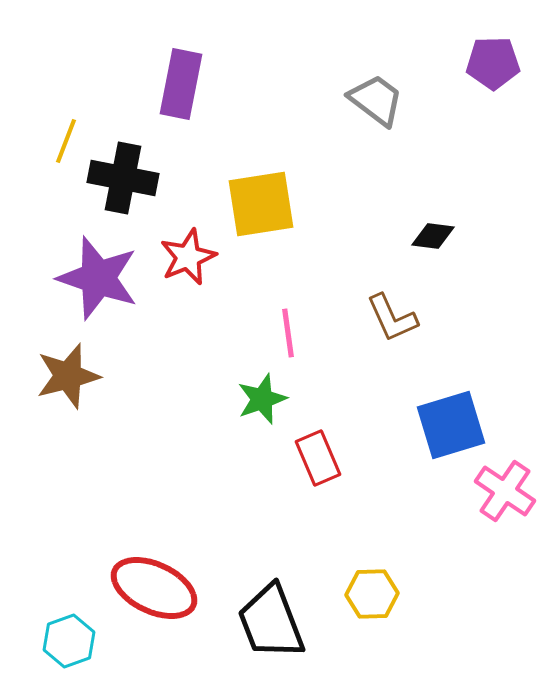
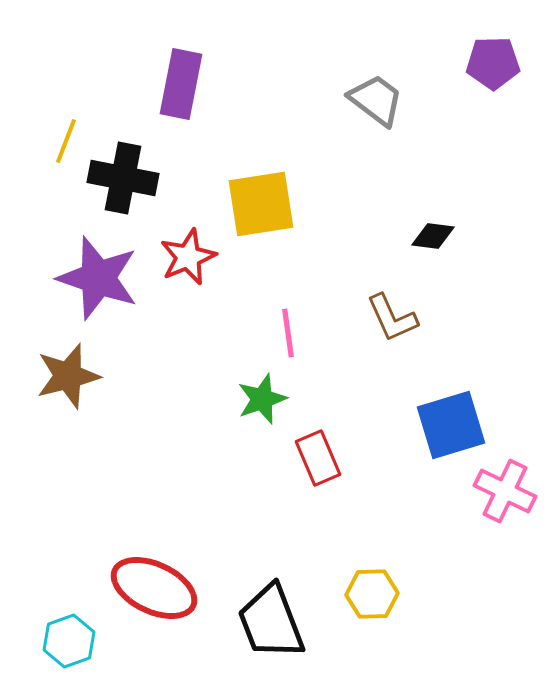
pink cross: rotated 8 degrees counterclockwise
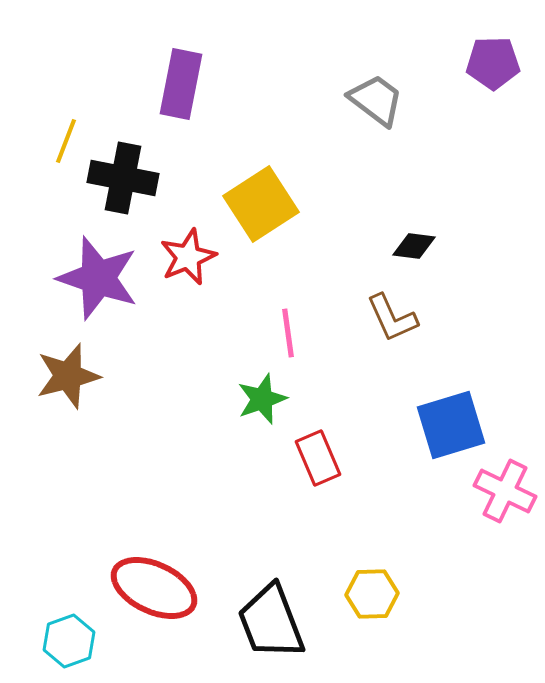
yellow square: rotated 24 degrees counterclockwise
black diamond: moved 19 px left, 10 px down
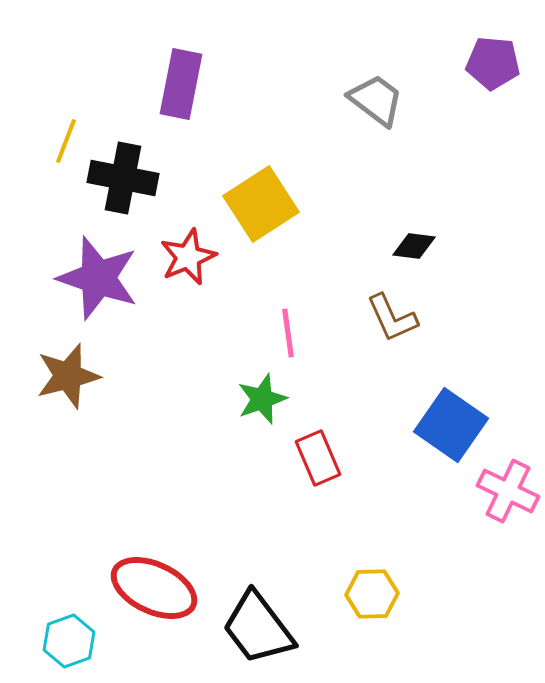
purple pentagon: rotated 6 degrees clockwise
blue square: rotated 38 degrees counterclockwise
pink cross: moved 3 px right
black trapezoid: moved 13 px left, 6 px down; rotated 16 degrees counterclockwise
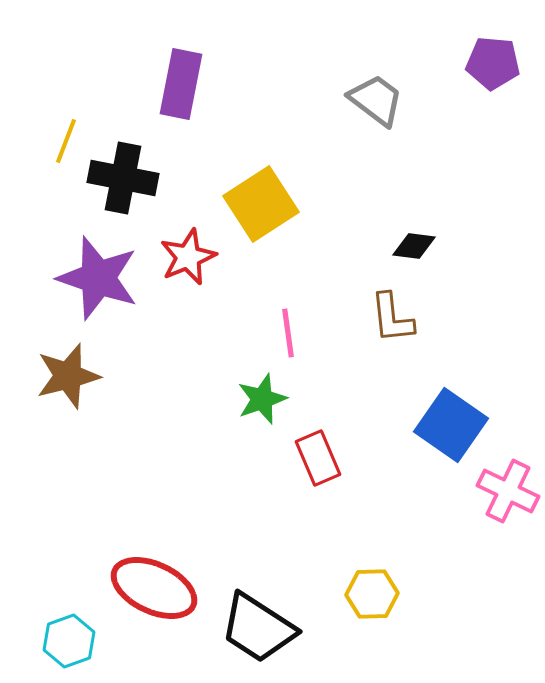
brown L-shape: rotated 18 degrees clockwise
black trapezoid: rotated 20 degrees counterclockwise
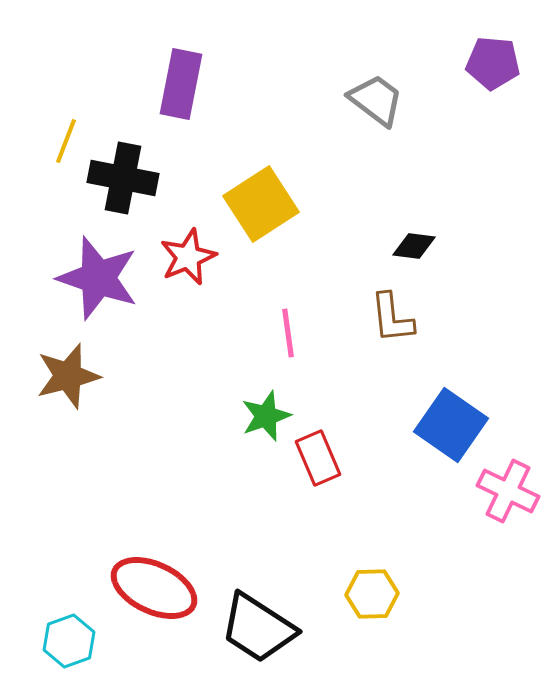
green star: moved 4 px right, 17 px down
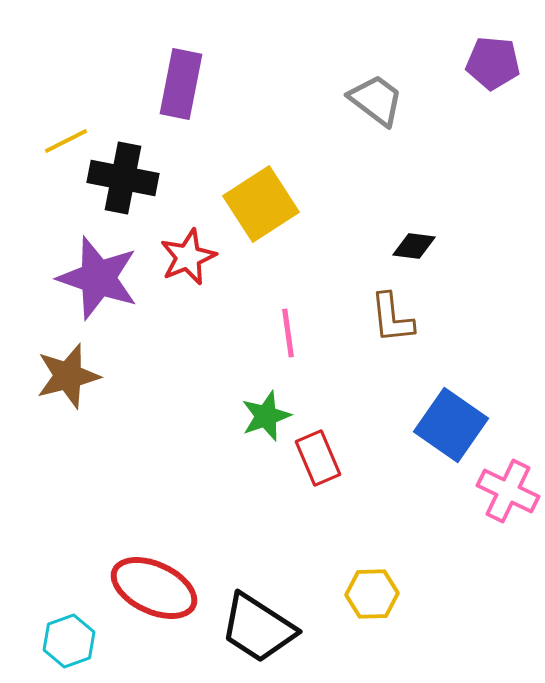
yellow line: rotated 42 degrees clockwise
